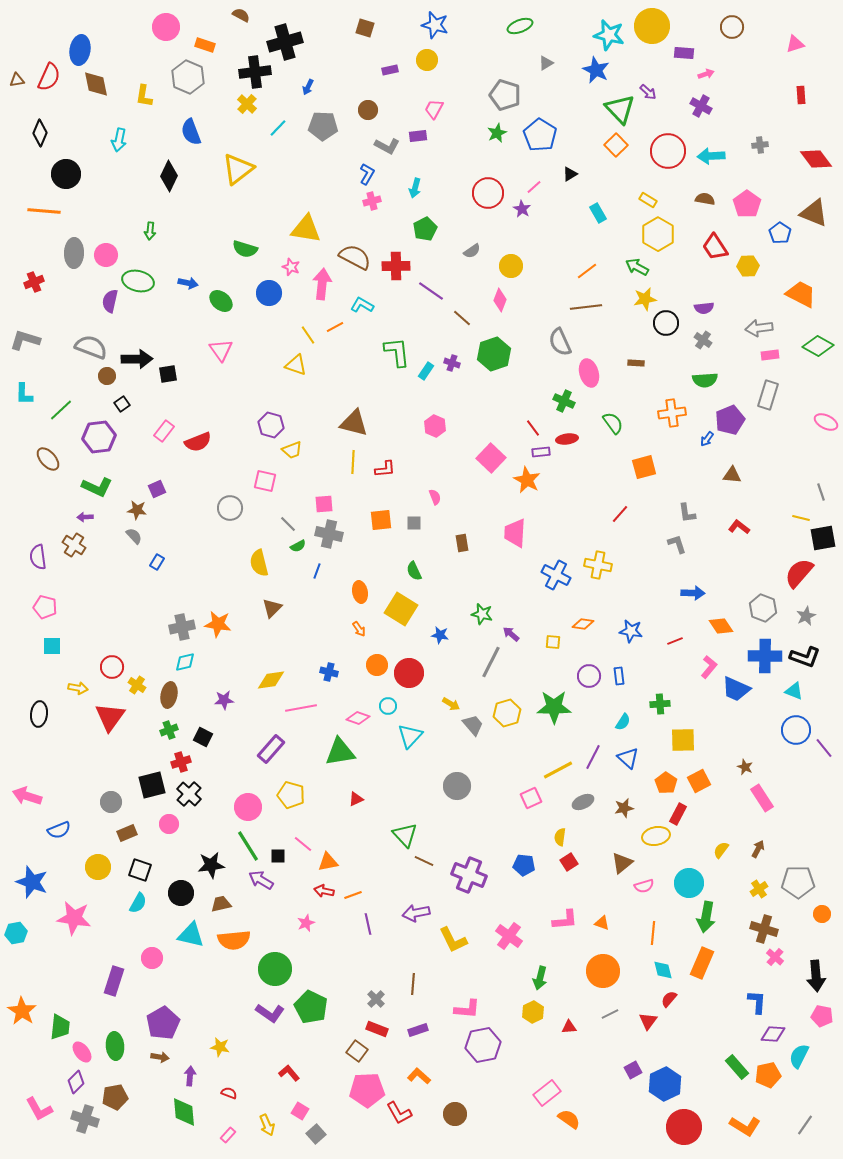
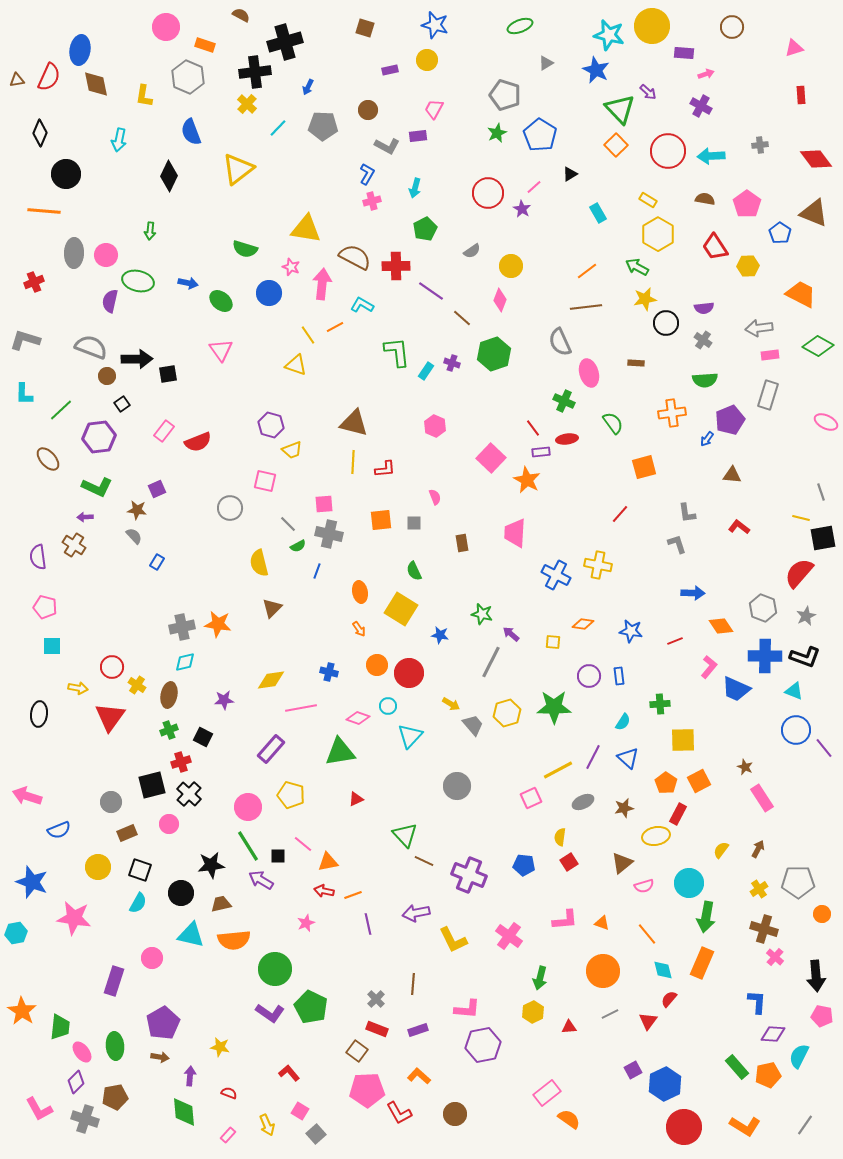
pink triangle at (795, 44): moved 1 px left, 4 px down
orange line at (653, 933): moved 6 px left, 1 px down; rotated 45 degrees counterclockwise
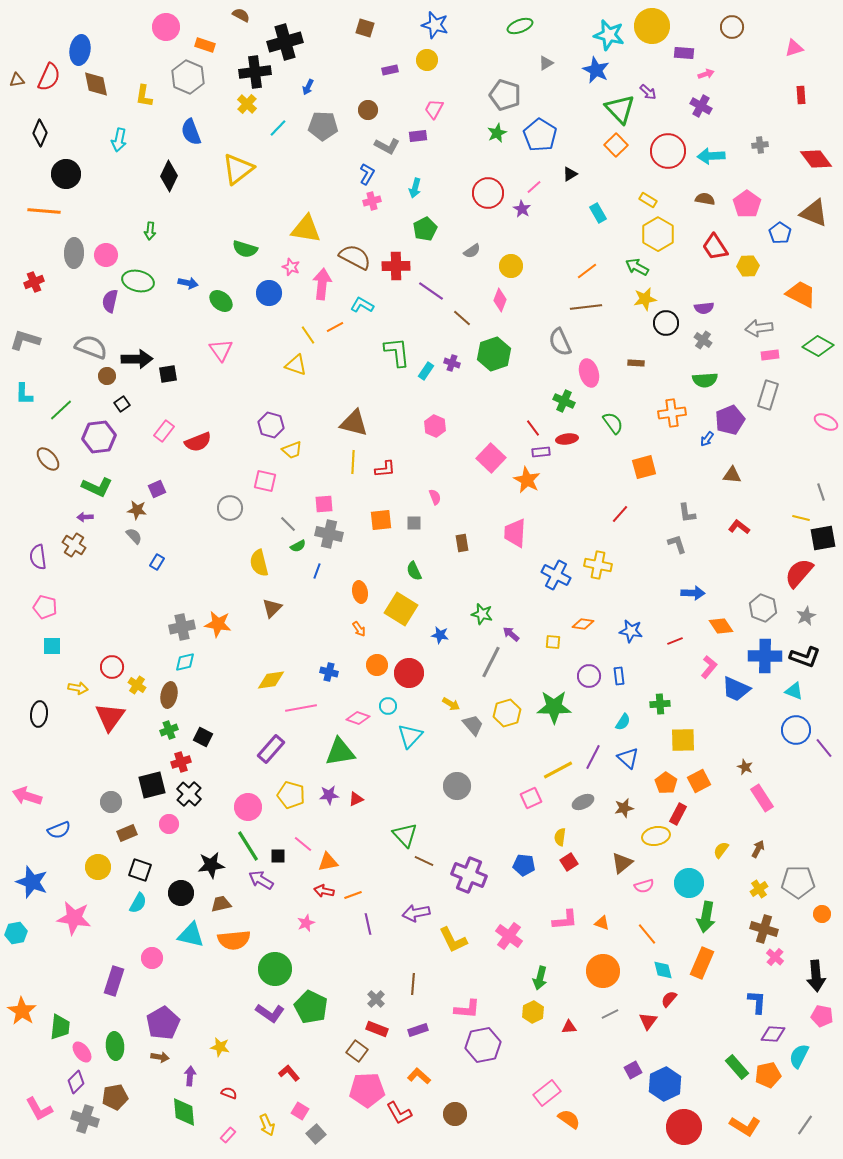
purple star at (224, 700): moved 105 px right, 95 px down
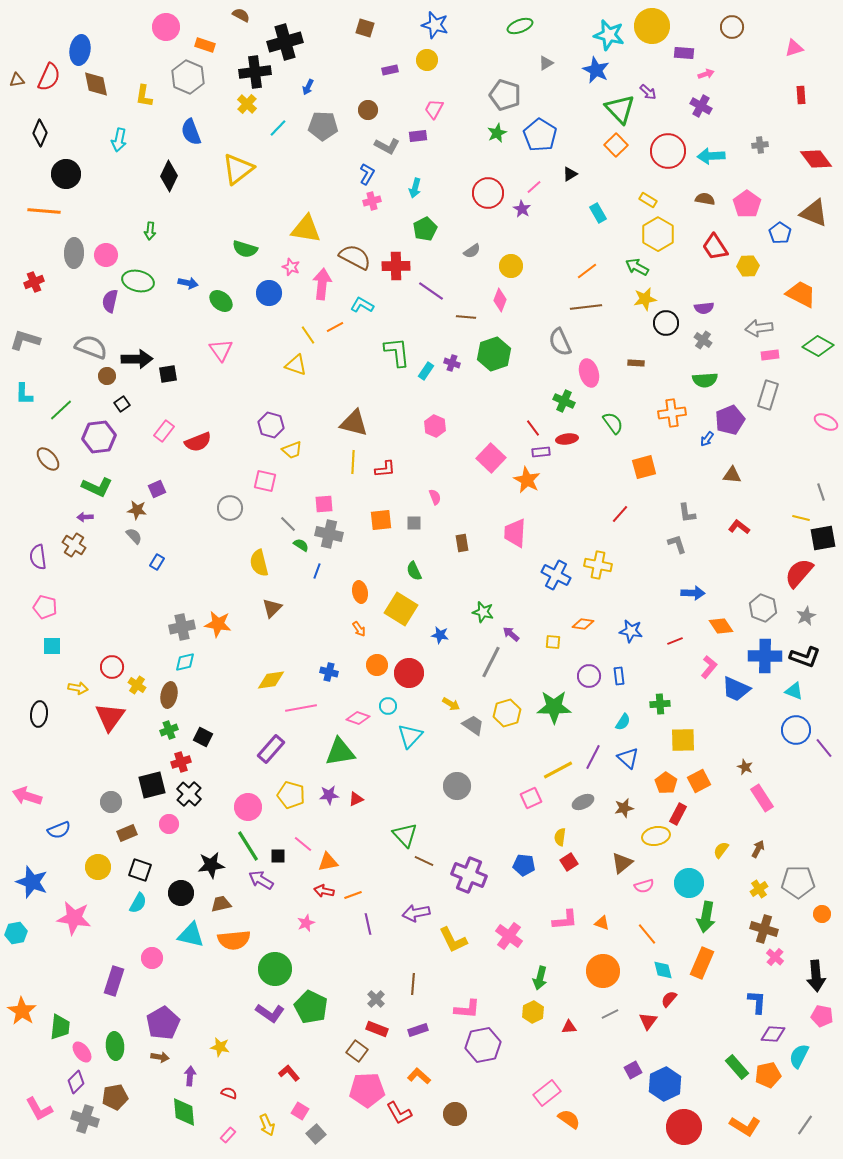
brown line at (462, 318): moved 4 px right, 1 px up; rotated 36 degrees counterclockwise
green semicircle at (298, 546): moved 3 px right, 1 px up; rotated 119 degrees counterclockwise
green star at (482, 614): moved 1 px right, 2 px up
gray trapezoid at (473, 725): rotated 15 degrees counterclockwise
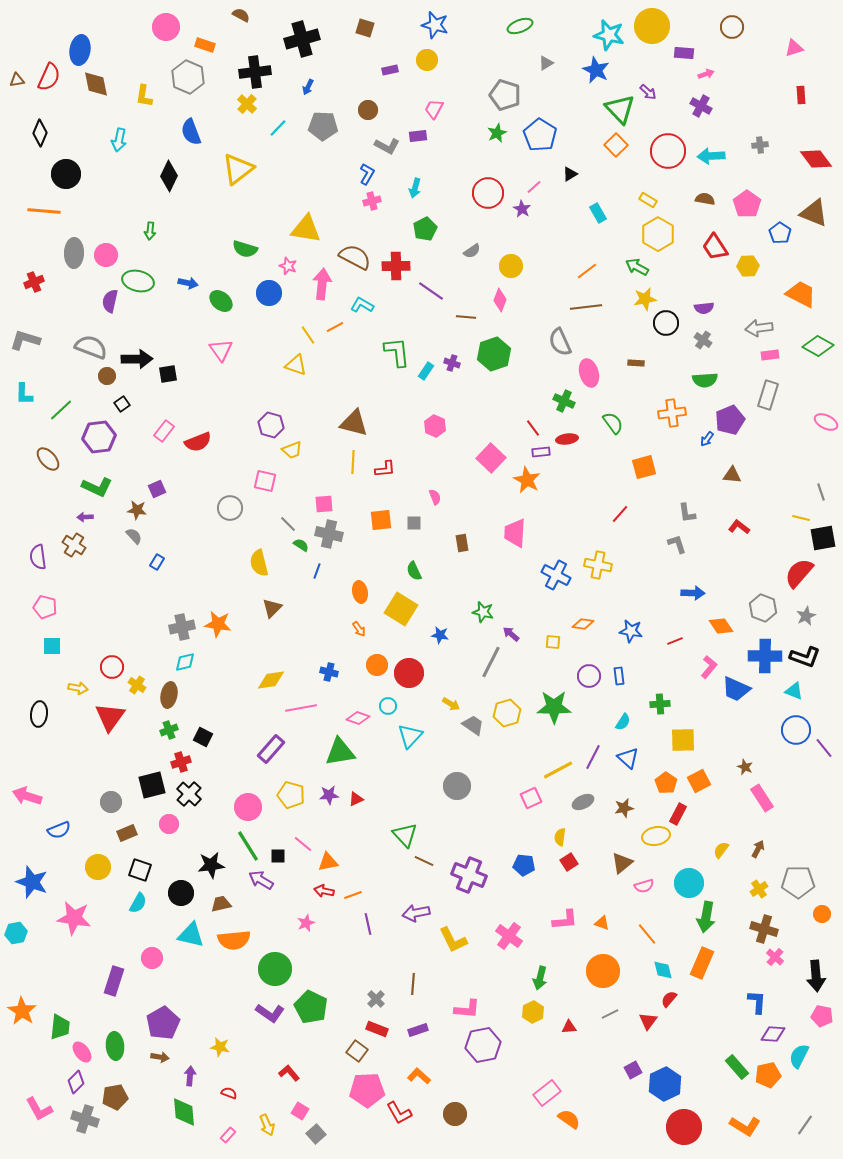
black cross at (285, 42): moved 17 px right, 3 px up
pink star at (291, 267): moved 3 px left, 1 px up
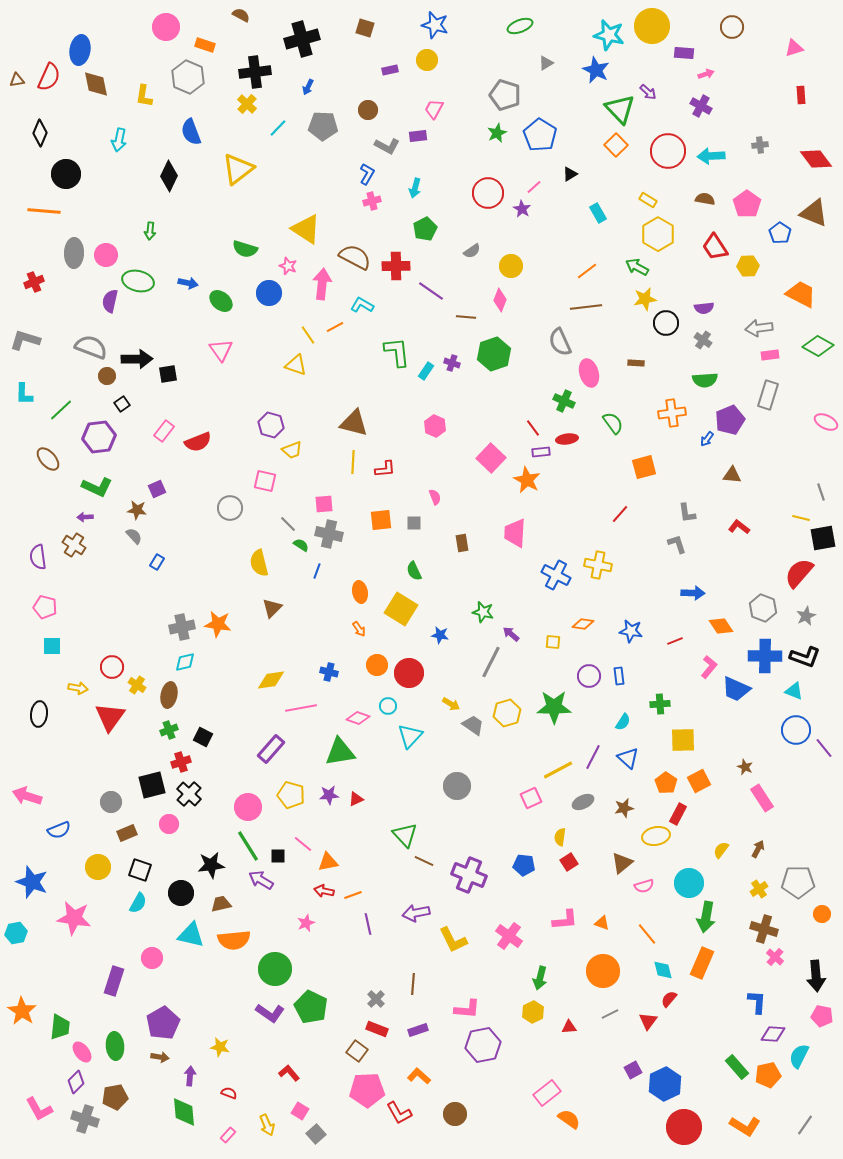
yellow triangle at (306, 229): rotated 24 degrees clockwise
